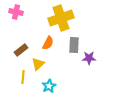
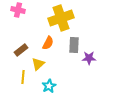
pink cross: moved 2 px right, 2 px up
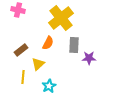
yellow cross: rotated 20 degrees counterclockwise
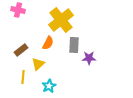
yellow cross: moved 2 px down
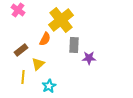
pink cross: rotated 24 degrees clockwise
orange semicircle: moved 3 px left, 4 px up
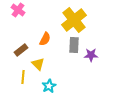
yellow cross: moved 13 px right
purple star: moved 2 px right, 3 px up
yellow triangle: rotated 32 degrees counterclockwise
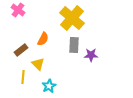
yellow cross: moved 2 px left, 2 px up; rotated 10 degrees counterclockwise
orange semicircle: moved 2 px left
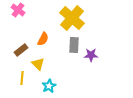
yellow line: moved 1 px left, 1 px down
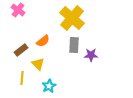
orange semicircle: moved 2 px down; rotated 24 degrees clockwise
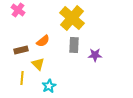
brown rectangle: rotated 24 degrees clockwise
purple star: moved 4 px right
